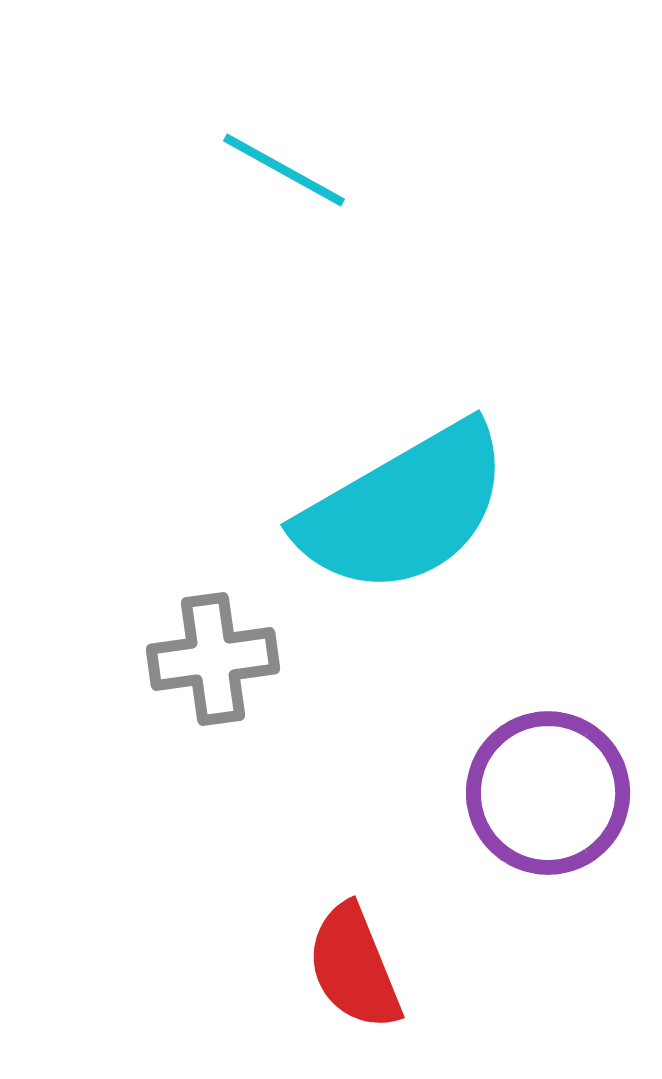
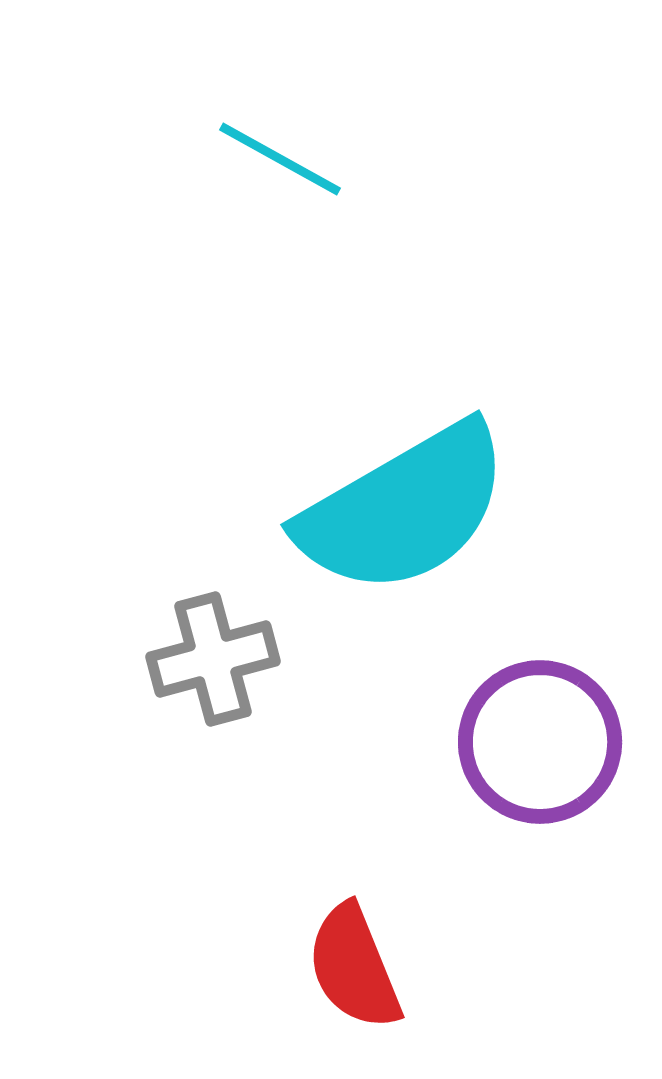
cyan line: moved 4 px left, 11 px up
gray cross: rotated 7 degrees counterclockwise
purple circle: moved 8 px left, 51 px up
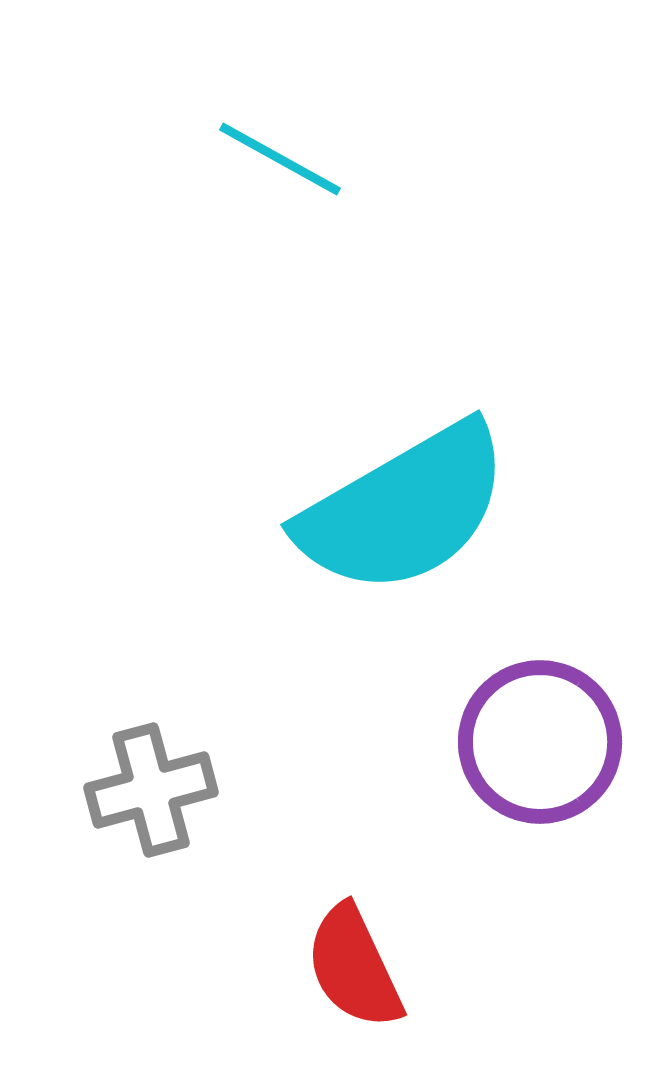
gray cross: moved 62 px left, 131 px down
red semicircle: rotated 3 degrees counterclockwise
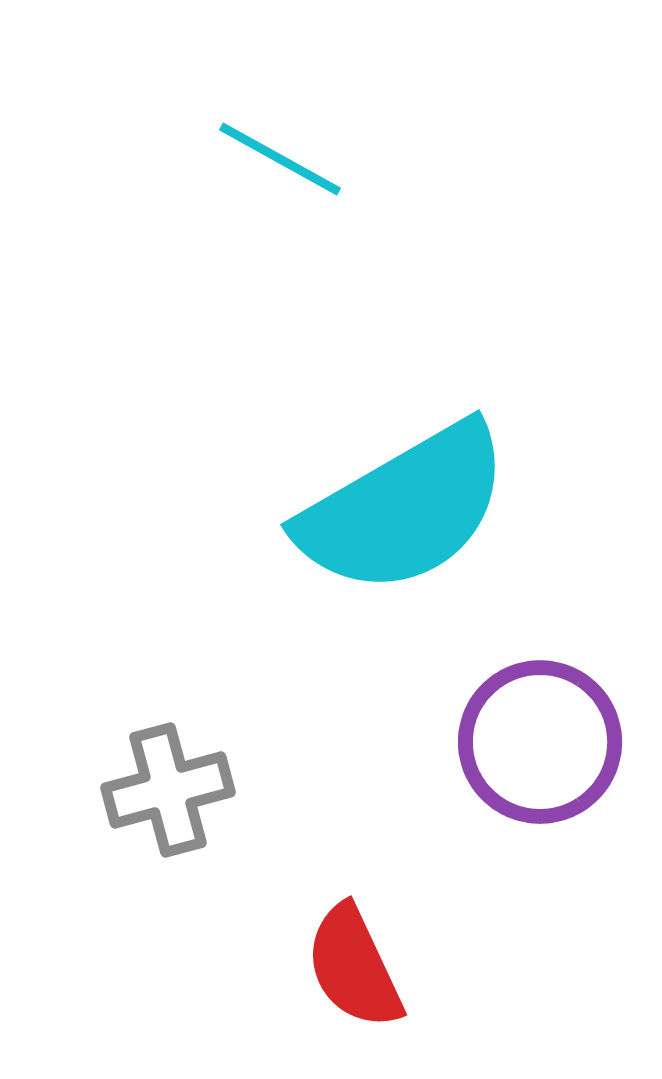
gray cross: moved 17 px right
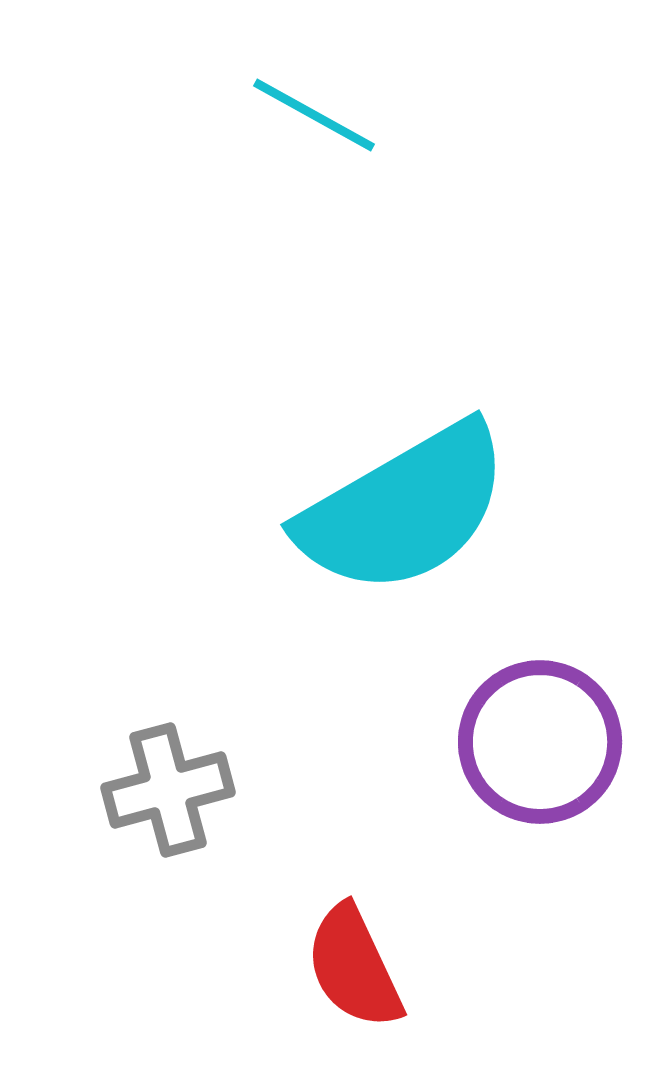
cyan line: moved 34 px right, 44 px up
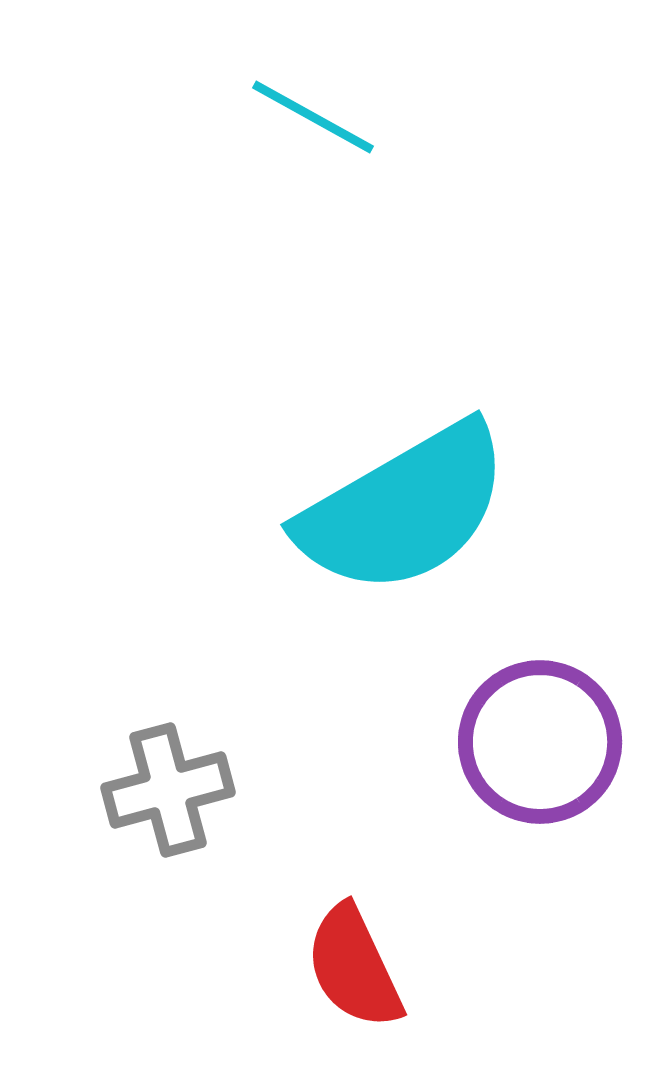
cyan line: moved 1 px left, 2 px down
